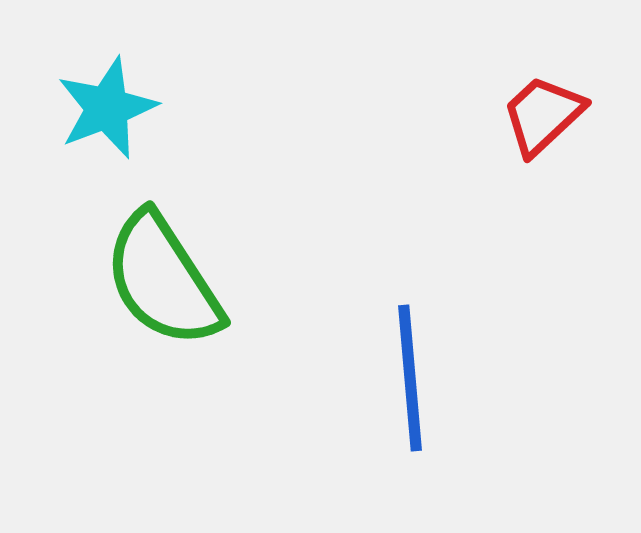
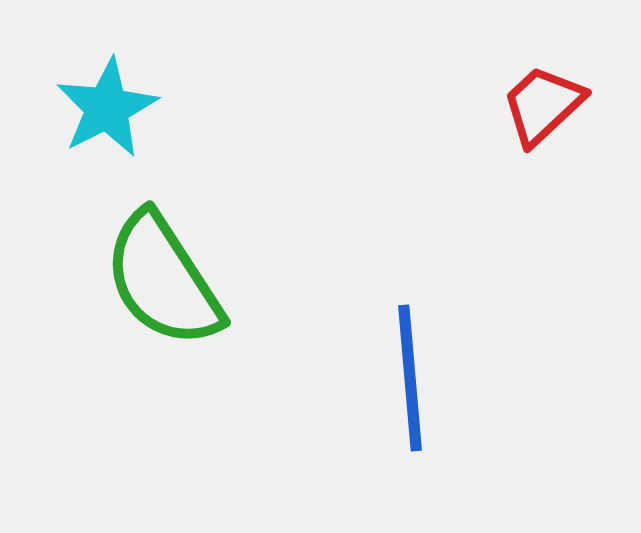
cyan star: rotated 6 degrees counterclockwise
red trapezoid: moved 10 px up
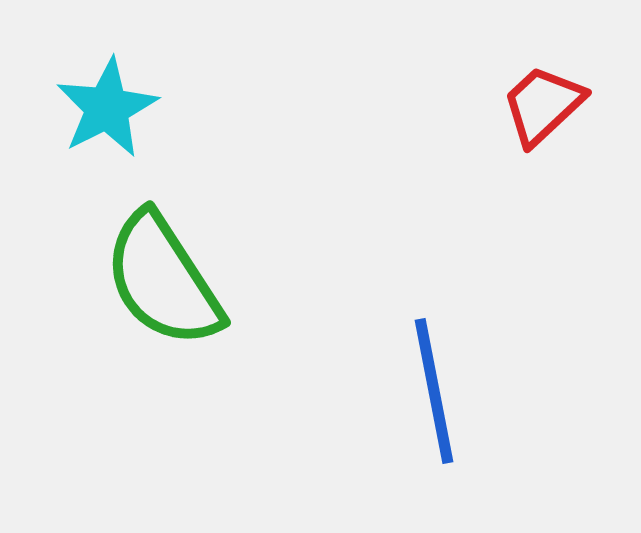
blue line: moved 24 px right, 13 px down; rotated 6 degrees counterclockwise
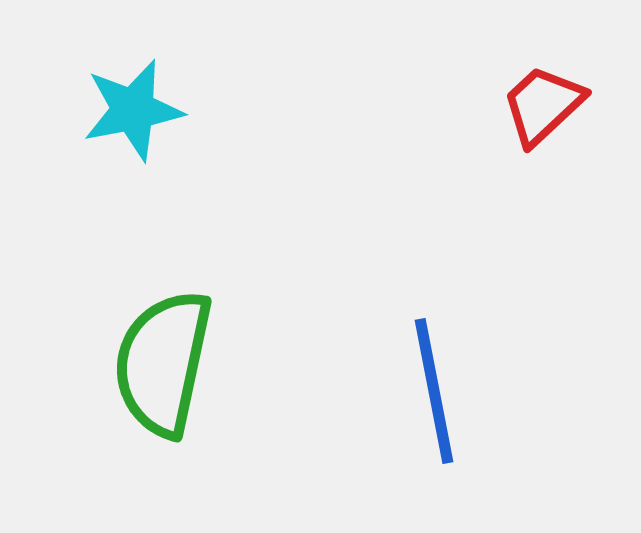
cyan star: moved 26 px right, 2 px down; rotated 16 degrees clockwise
green semicircle: moved 83 px down; rotated 45 degrees clockwise
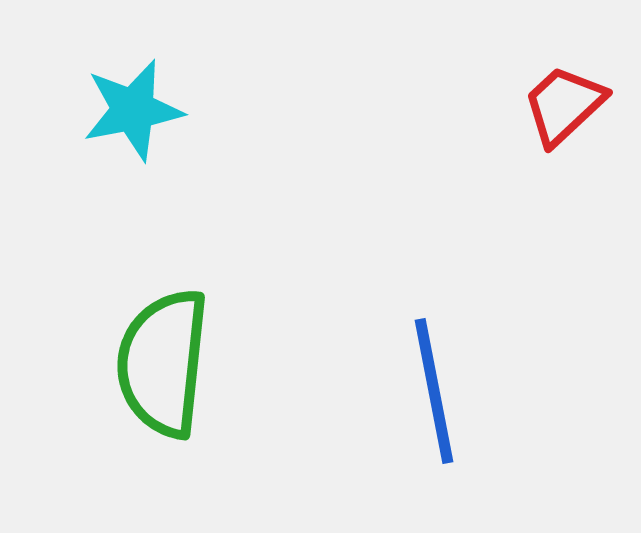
red trapezoid: moved 21 px right
green semicircle: rotated 6 degrees counterclockwise
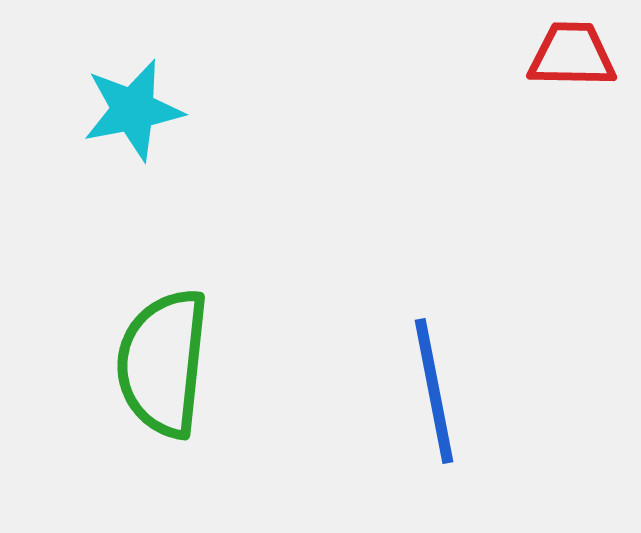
red trapezoid: moved 8 px right, 50 px up; rotated 44 degrees clockwise
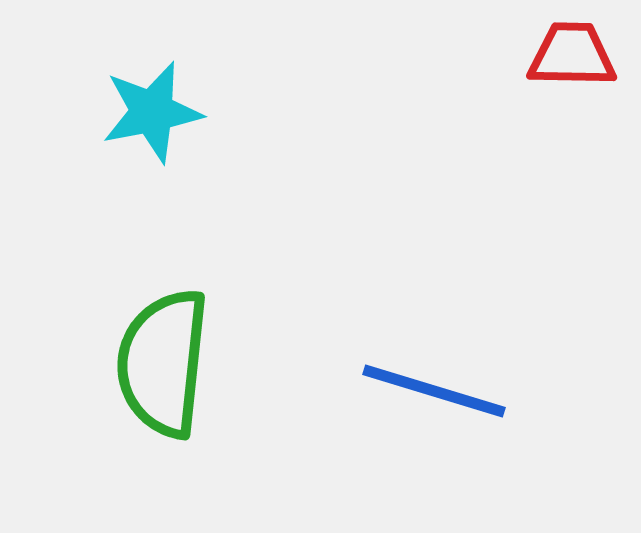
cyan star: moved 19 px right, 2 px down
blue line: rotated 62 degrees counterclockwise
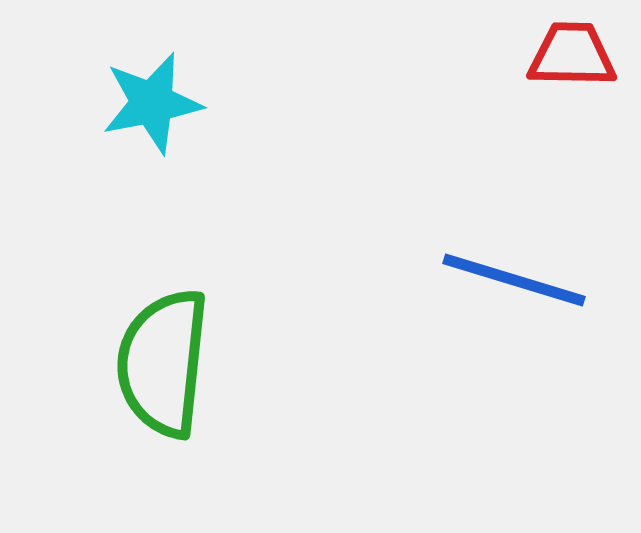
cyan star: moved 9 px up
blue line: moved 80 px right, 111 px up
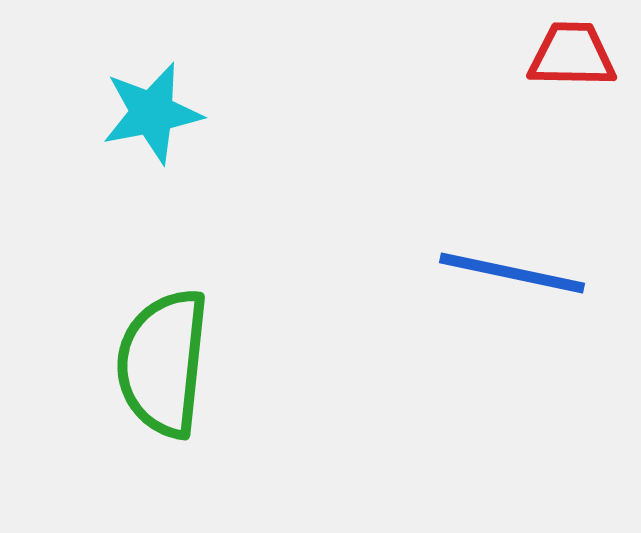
cyan star: moved 10 px down
blue line: moved 2 px left, 7 px up; rotated 5 degrees counterclockwise
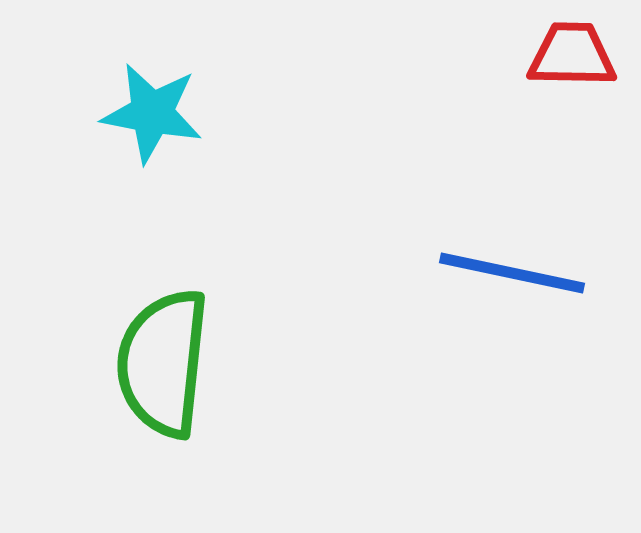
cyan star: rotated 22 degrees clockwise
